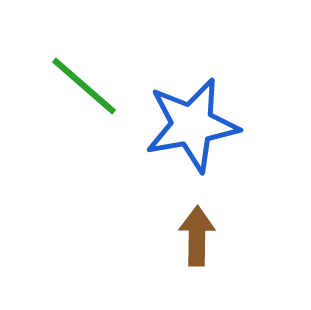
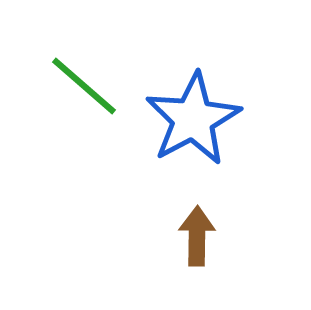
blue star: moved 1 px right, 6 px up; rotated 18 degrees counterclockwise
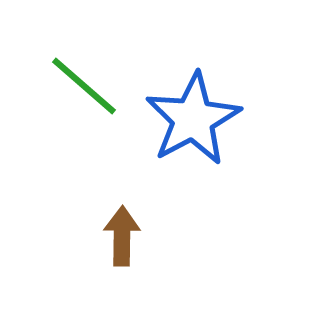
brown arrow: moved 75 px left
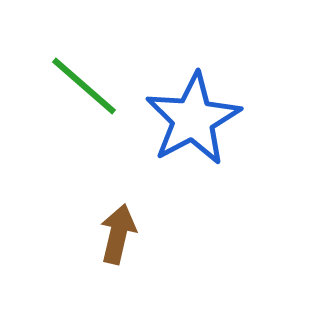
brown arrow: moved 4 px left, 2 px up; rotated 12 degrees clockwise
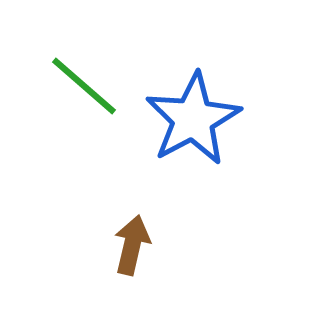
brown arrow: moved 14 px right, 11 px down
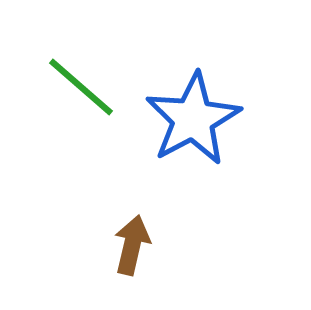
green line: moved 3 px left, 1 px down
